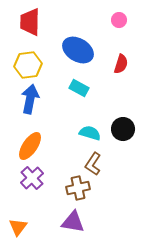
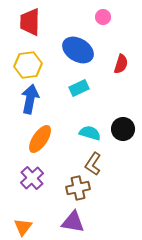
pink circle: moved 16 px left, 3 px up
cyan rectangle: rotated 54 degrees counterclockwise
orange ellipse: moved 10 px right, 7 px up
orange triangle: moved 5 px right
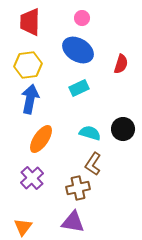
pink circle: moved 21 px left, 1 px down
orange ellipse: moved 1 px right
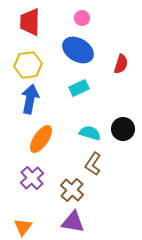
brown cross: moved 6 px left, 2 px down; rotated 35 degrees counterclockwise
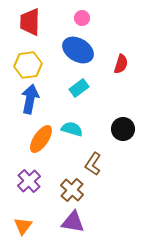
cyan rectangle: rotated 12 degrees counterclockwise
cyan semicircle: moved 18 px left, 4 px up
purple cross: moved 3 px left, 3 px down
orange triangle: moved 1 px up
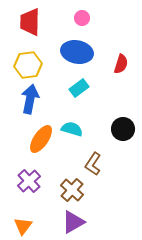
blue ellipse: moved 1 px left, 2 px down; rotated 20 degrees counterclockwise
purple triangle: rotated 40 degrees counterclockwise
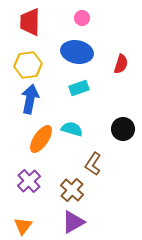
cyan rectangle: rotated 18 degrees clockwise
